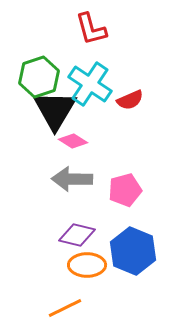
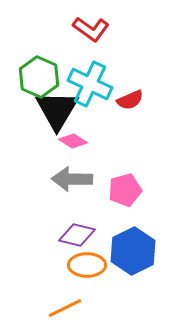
red L-shape: rotated 39 degrees counterclockwise
green hexagon: rotated 18 degrees counterclockwise
cyan cross: rotated 9 degrees counterclockwise
black triangle: moved 2 px right
blue hexagon: rotated 12 degrees clockwise
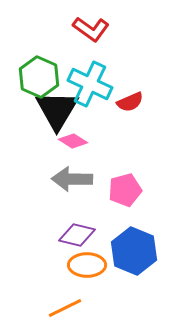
red semicircle: moved 2 px down
blue hexagon: moved 1 px right; rotated 12 degrees counterclockwise
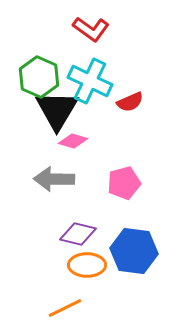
cyan cross: moved 3 px up
pink diamond: rotated 16 degrees counterclockwise
gray arrow: moved 18 px left
pink pentagon: moved 1 px left, 7 px up
purple diamond: moved 1 px right, 1 px up
blue hexagon: rotated 15 degrees counterclockwise
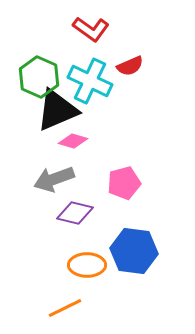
red semicircle: moved 36 px up
black triangle: rotated 36 degrees clockwise
gray arrow: rotated 21 degrees counterclockwise
purple diamond: moved 3 px left, 21 px up
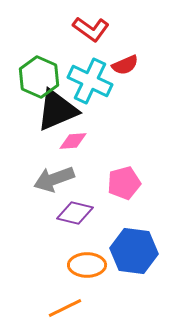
red semicircle: moved 5 px left, 1 px up
pink diamond: rotated 20 degrees counterclockwise
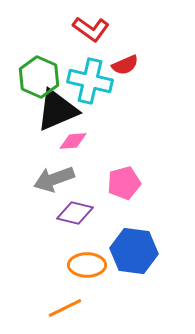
cyan cross: rotated 12 degrees counterclockwise
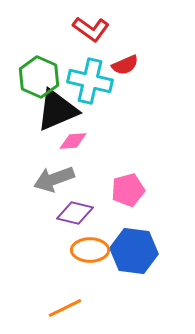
pink pentagon: moved 4 px right, 7 px down
orange ellipse: moved 3 px right, 15 px up
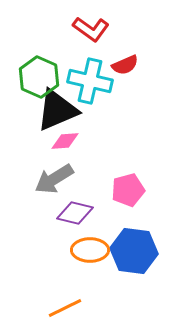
pink diamond: moved 8 px left
gray arrow: rotated 12 degrees counterclockwise
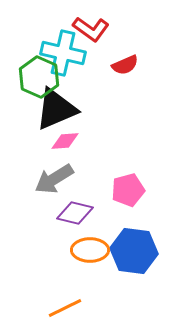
cyan cross: moved 27 px left, 28 px up
black triangle: moved 1 px left, 1 px up
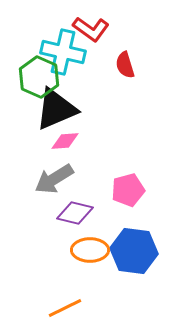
cyan cross: moved 1 px up
red semicircle: rotated 96 degrees clockwise
